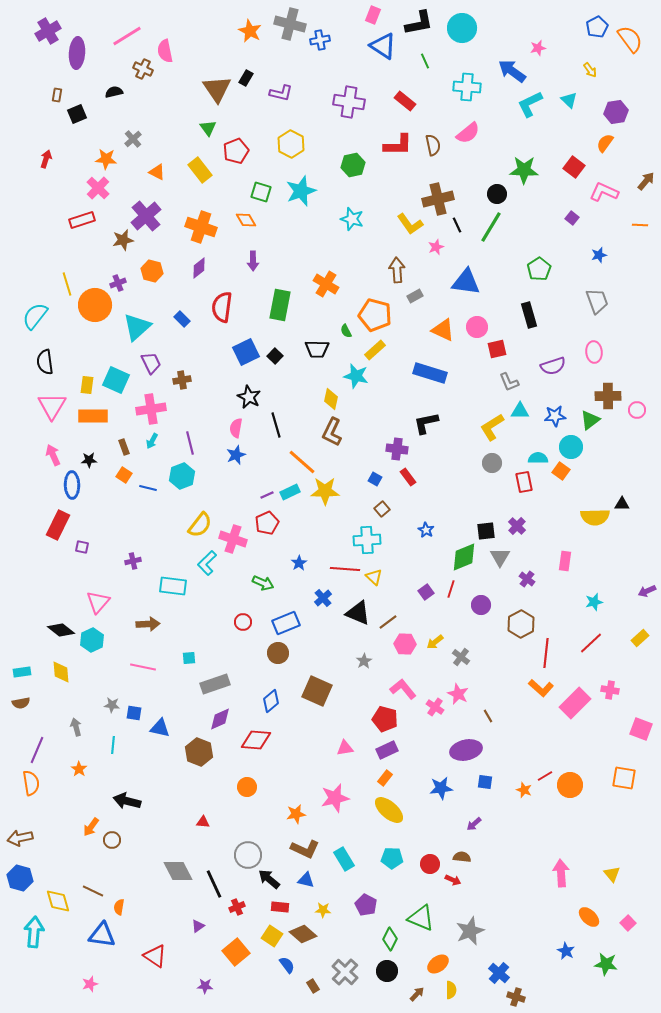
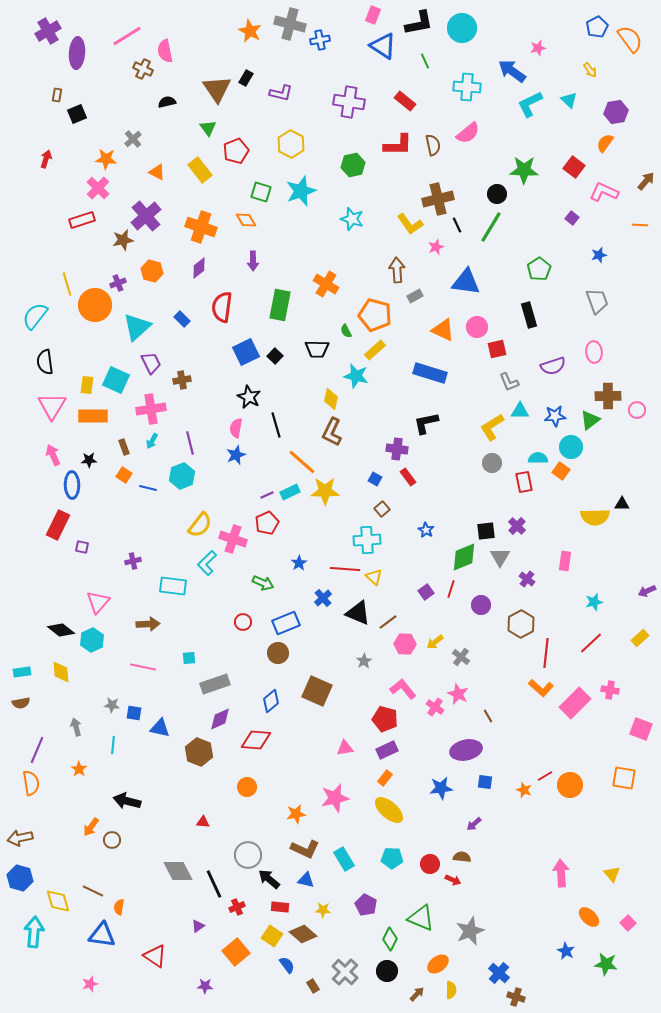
black semicircle at (114, 92): moved 53 px right, 10 px down
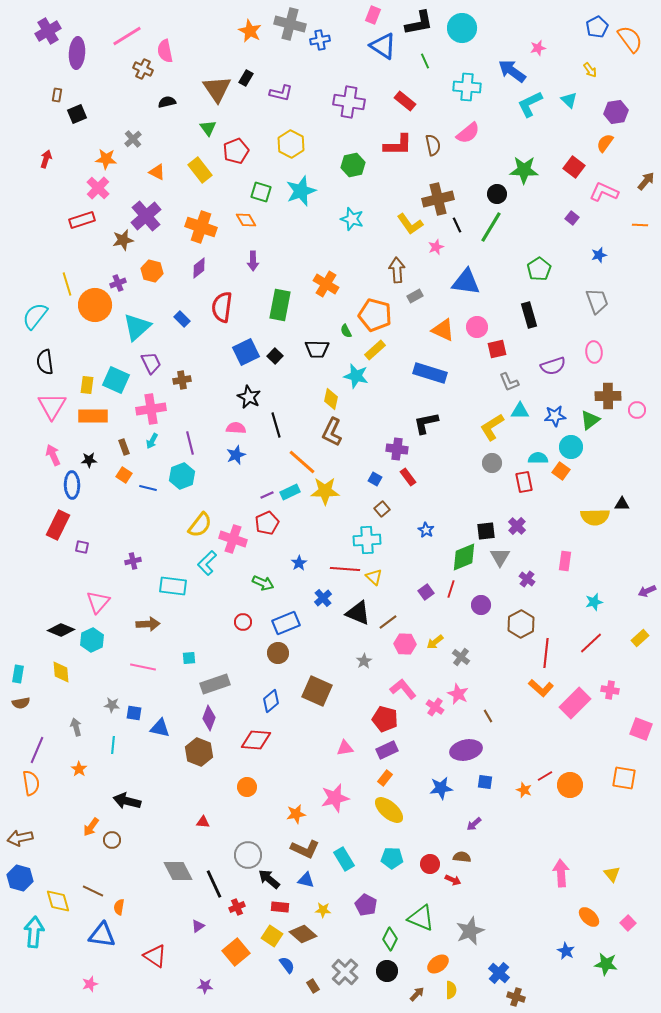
pink semicircle at (236, 428): rotated 84 degrees clockwise
black diamond at (61, 630): rotated 16 degrees counterclockwise
cyan rectangle at (22, 672): moved 4 px left, 2 px down; rotated 72 degrees counterclockwise
purple diamond at (220, 719): moved 11 px left, 1 px up; rotated 45 degrees counterclockwise
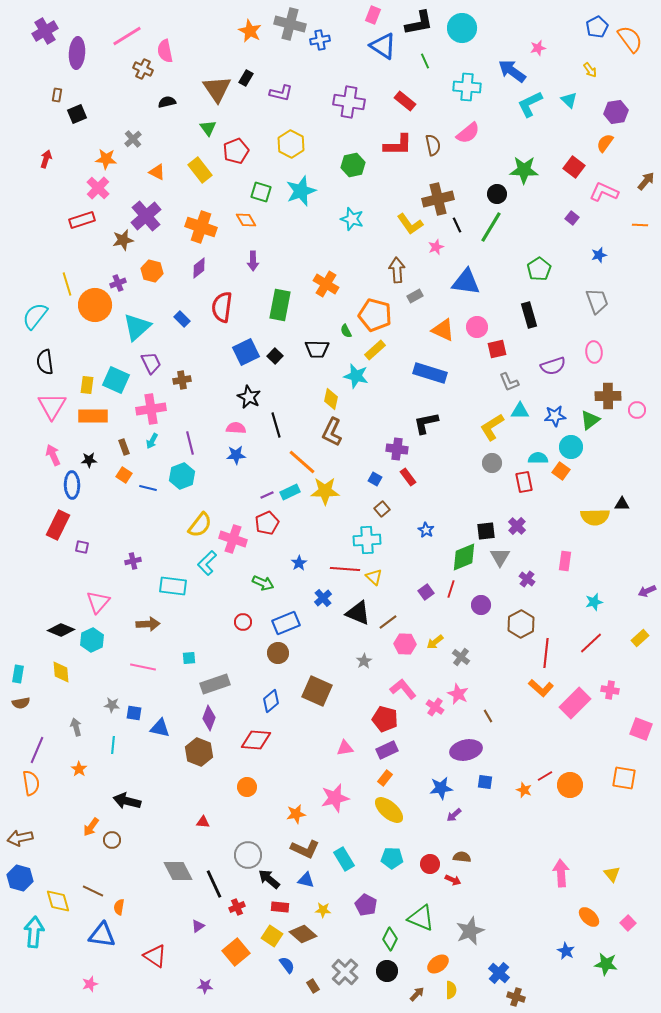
purple cross at (48, 31): moved 3 px left
blue star at (236, 455): rotated 18 degrees clockwise
purple arrow at (474, 824): moved 20 px left, 9 px up
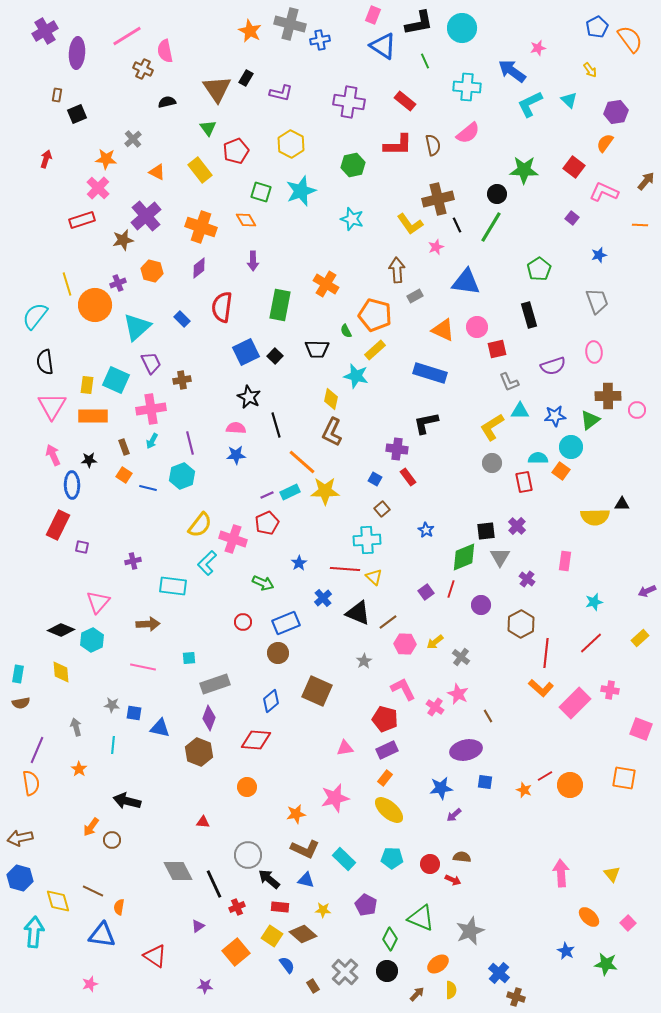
pink L-shape at (403, 689): rotated 12 degrees clockwise
cyan rectangle at (344, 859): rotated 15 degrees counterclockwise
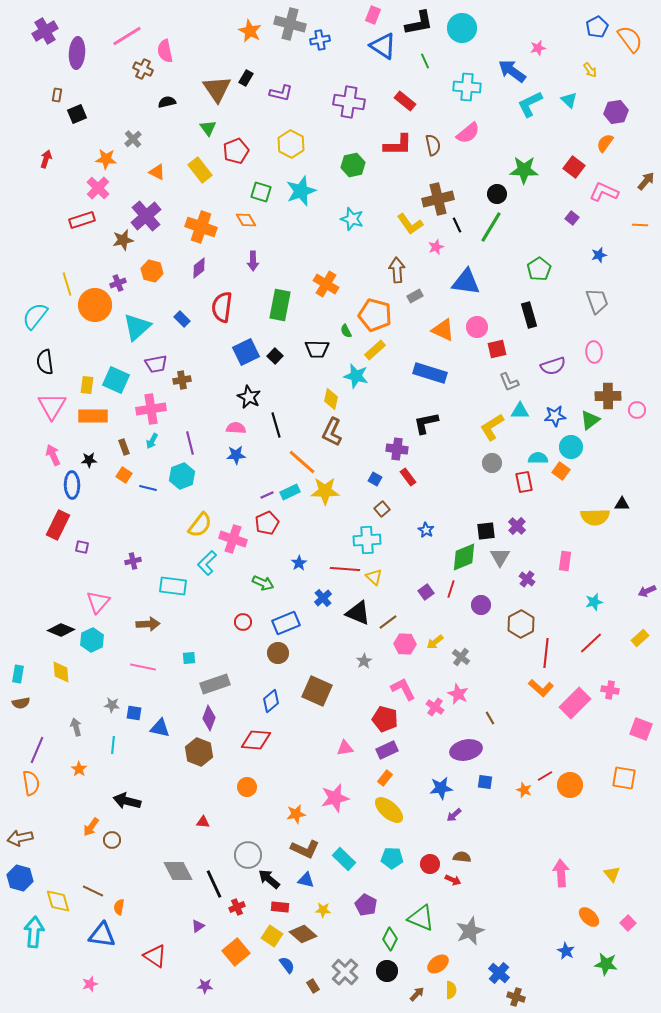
purple trapezoid at (151, 363): moved 5 px right, 1 px down; rotated 105 degrees clockwise
brown line at (488, 716): moved 2 px right, 2 px down
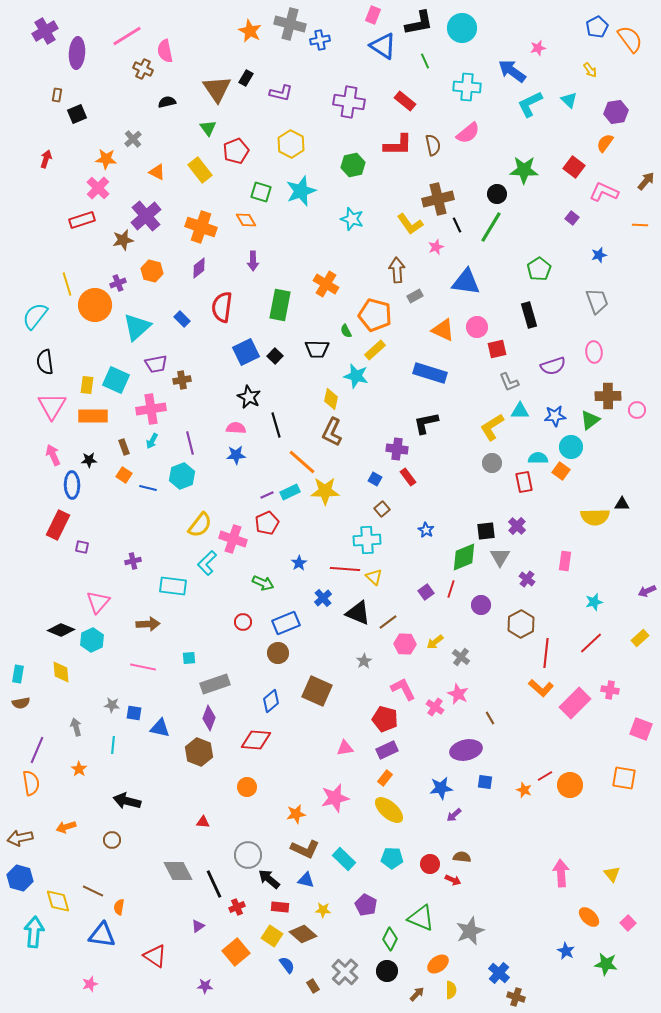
orange arrow at (91, 827): moved 25 px left; rotated 36 degrees clockwise
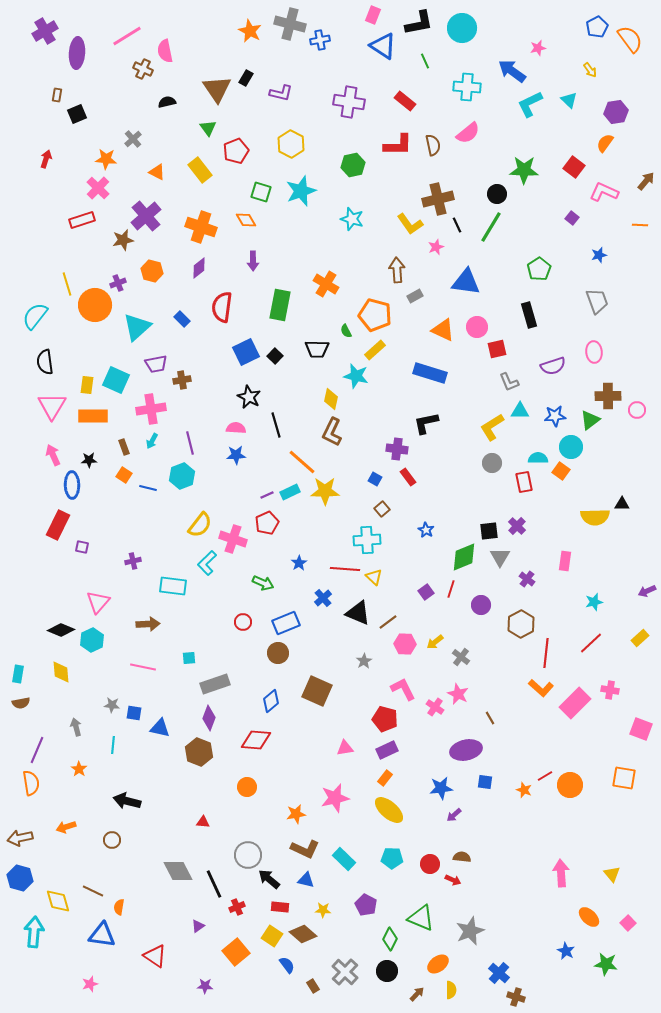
black square at (486, 531): moved 3 px right
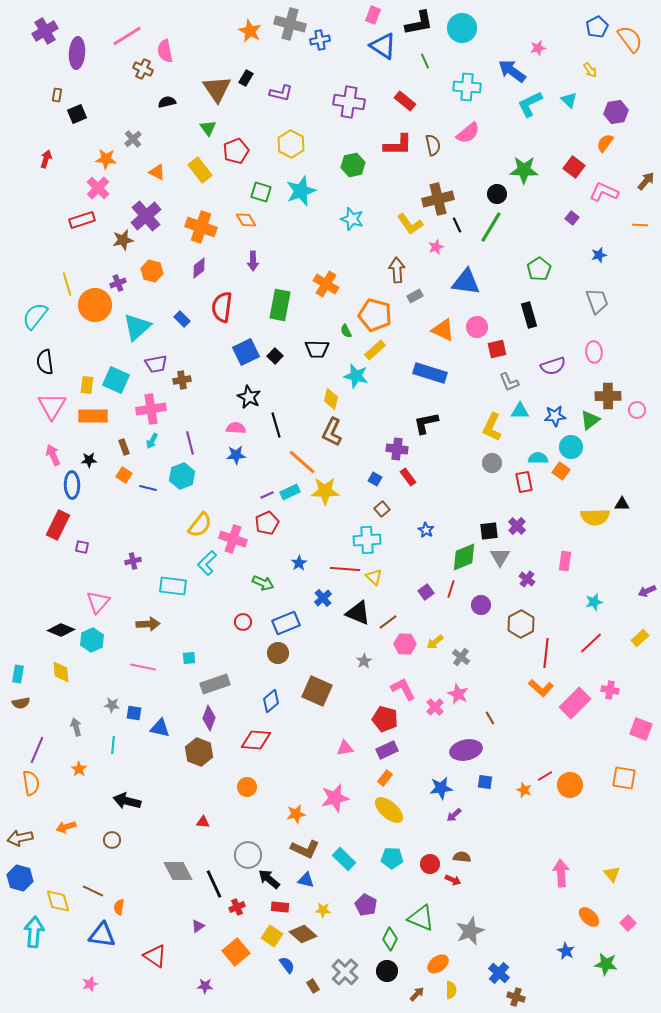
yellow L-shape at (492, 427): rotated 32 degrees counterclockwise
pink cross at (435, 707): rotated 12 degrees clockwise
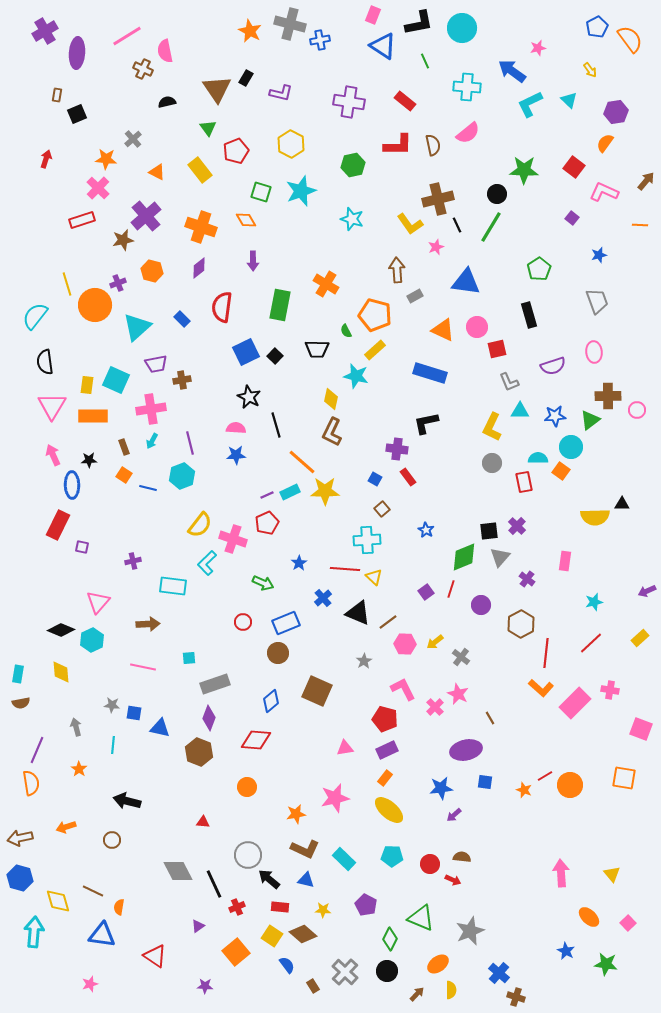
gray triangle at (500, 557): rotated 10 degrees clockwise
cyan pentagon at (392, 858): moved 2 px up
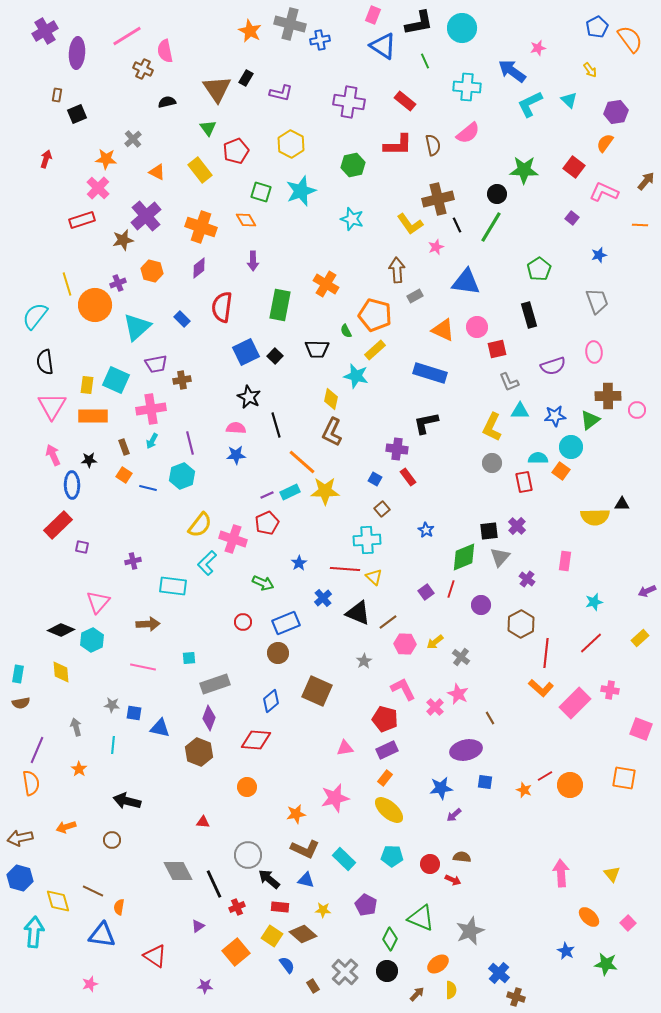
red rectangle at (58, 525): rotated 20 degrees clockwise
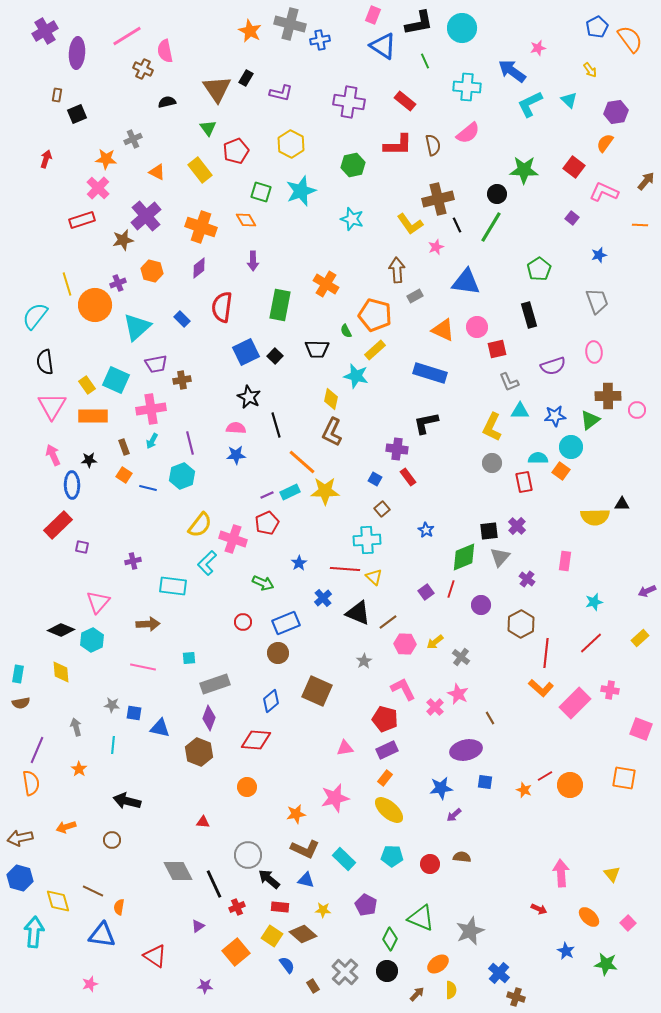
gray cross at (133, 139): rotated 18 degrees clockwise
yellow rectangle at (87, 385): rotated 42 degrees counterclockwise
red arrow at (453, 880): moved 86 px right, 29 px down
